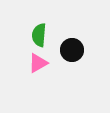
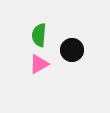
pink triangle: moved 1 px right, 1 px down
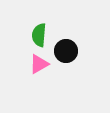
black circle: moved 6 px left, 1 px down
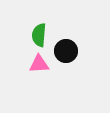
pink triangle: rotated 25 degrees clockwise
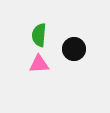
black circle: moved 8 px right, 2 px up
